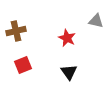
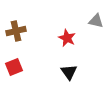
red square: moved 9 px left, 2 px down
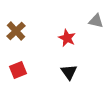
brown cross: rotated 30 degrees counterclockwise
red square: moved 4 px right, 3 px down
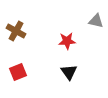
brown cross: rotated 18 degrees counterclockwise
red star: moved 3 px down; rotated 30 degrees counterclockwise
red square: moved 2 px down
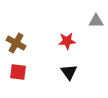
gray triangle: rotated 14 degrees counterclockwise
brown cross: moved 12 px down
red square: rotated 30 degrees clockwise
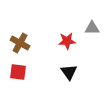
gray triangle: moved 4 px left, 7 px down
brown cross: moved 4 px right
